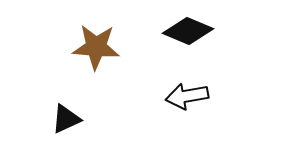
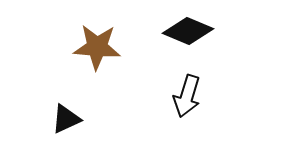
brown star: moved 1 px right
black arrow: rotated 63 degrees counterclockwise
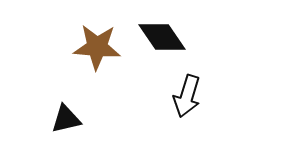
black diamond: moved 26 px left, 6 px down; rotated 33 degrees clockwise
black triangle: rotated 12 degrees clockwise
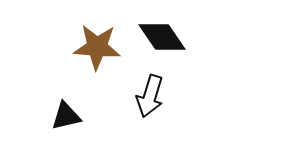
black arrow: moved 37 px left
black triangle: moved 3 px up
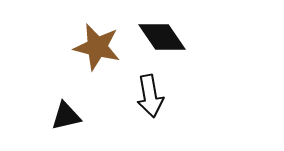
brown star: rotated 9 degrees clockwise
black arrow: rotated 27 degrees counterclockwise
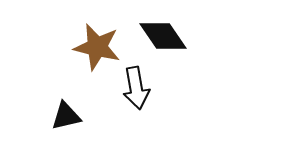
black diamond: moved 1 px right, 1 px up
black arrow: moved 14 px left, 8 px up
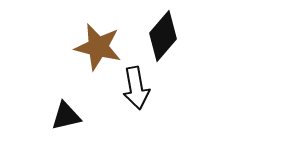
black diamond: rotated 75 degrees clockwise
brown star: moved 1 px right
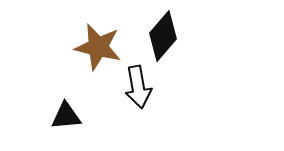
black arrow: moved 2 px right, 1 px up
black triangle: rotated 8 degrees clockwise
